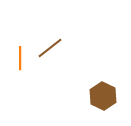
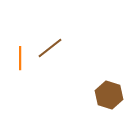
brown hexagon: moved 6 px right, 1 px up; rotated 8 degrees counterclockwise
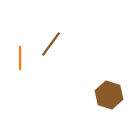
brown line: moved 1 px right, 4 px up; rotated 16 degrees counterclockwise
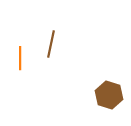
brown line: rotated 24 degrees counterclockwise
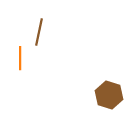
brown line: moved 12 px left, 12 px up
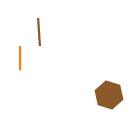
brown line: rotated 16 degrees counterclockwise
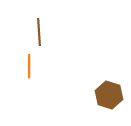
orange line: moved 9 px right, 8 px down
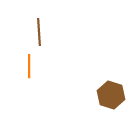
brown hexagon: moved 2 px right
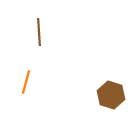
orange line: moved 3 px left, 16 px down; rotated 15 degrees clockwise
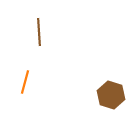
orange line: moved 1 px left
